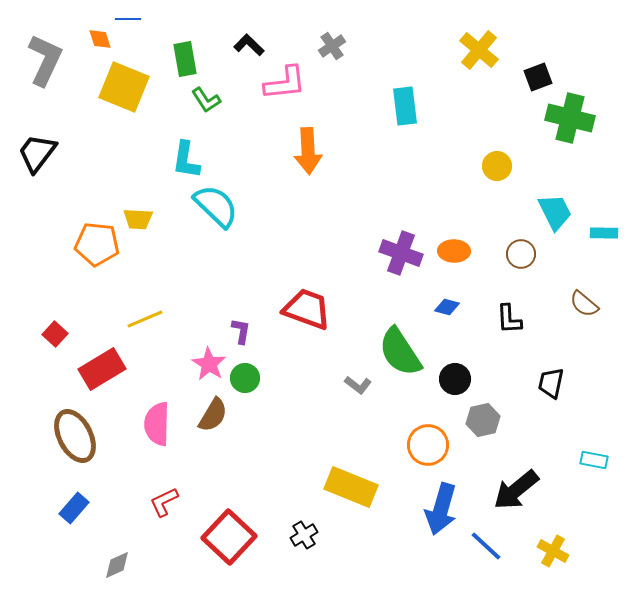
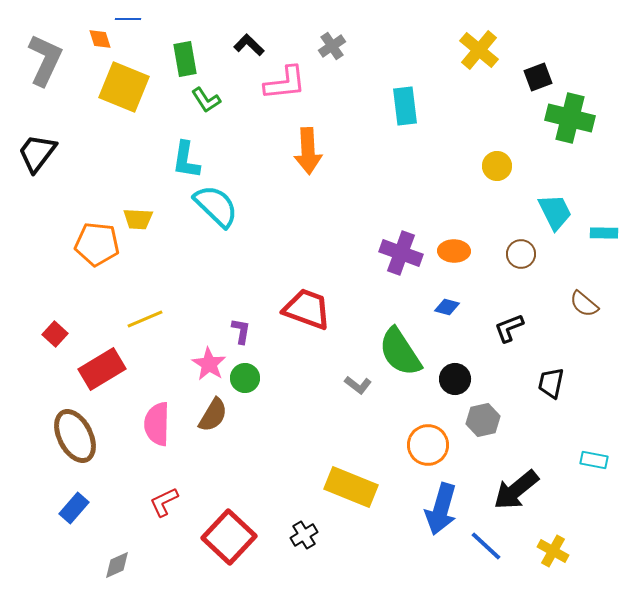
black L-shape at (509, 319): moved 9 px down; rotated 72 degrees clockwise
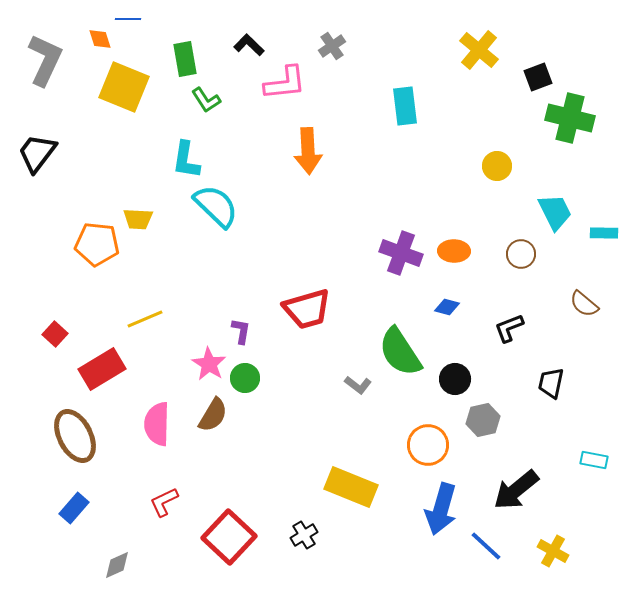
red trapezoid at (307, 309): rotated 144 degrees clockwise
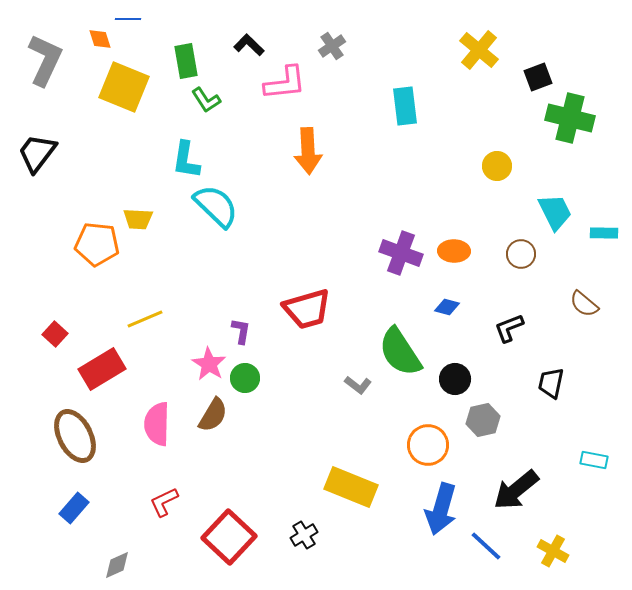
green rectangle at (185, 59): moved 1 px right, 2 px down
